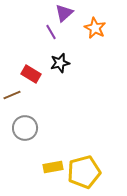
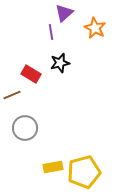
purple line: rotated 21 degrees clockwise
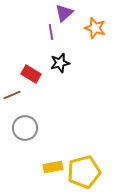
orange star: rotated 10 degrees counterclockwise
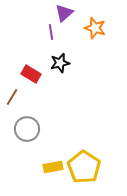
brown line: moved 2 px down; rotated 36 degrees counterclockwise
gray circle: moved 2 px right, 1 px down
yellow pentagon: moved 5 px up; rotated 24 degrees counterclockwise
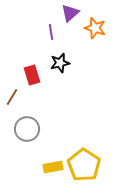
purple triangle: moved 6 px right
red rectangle: moved 1 px right, 1 px down; rotated 42 degrees clockwise
yellow pentagon: moved 2 px up
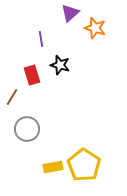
purple line: moved 10 px left, 7 px down
black star: moved 2 px down; rotated 30 degrees clockwise
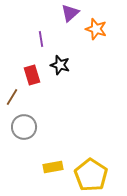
orange star: moved 1 px right, 1 px down
gray circle: moved 3 px left, 2 px up
yellow pentagon: moved 7 px right, 10 px down
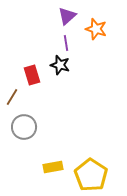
purple triangle: moved 3 px left, 3 px down
purple line: moved 25 px right, 4 px down
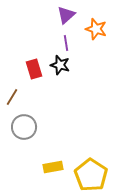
purple triangle: moved 1 px left, 1 px up
red rectangle: moved 2 px right, 6 px up
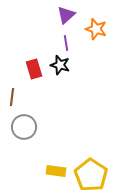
brown line: rotated 24 degrees counterclockwise
yellow rectangle: moved 3 px right, 4 px down; rotated 18 degrees clockwise
